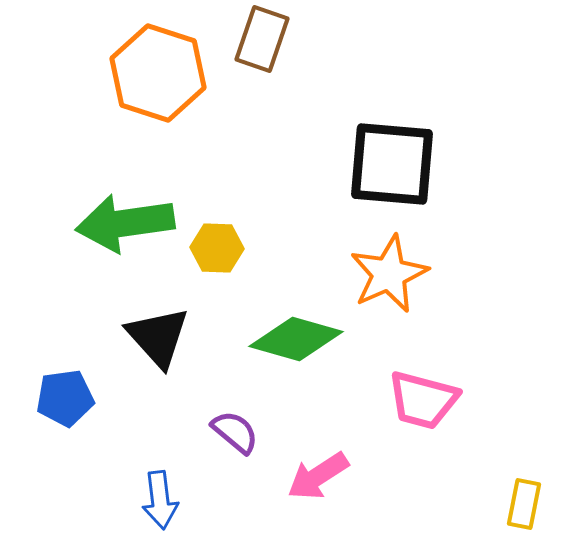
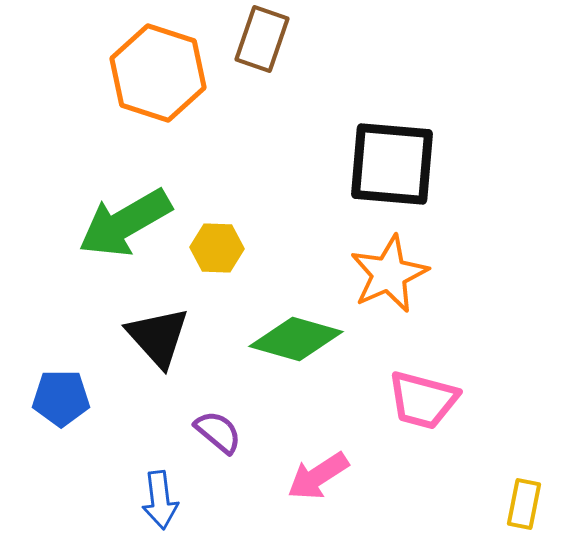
green arrow: rotated 22 degrees counterclockwise
blue pentagon: moved 4 px left; rotated 8 degrees clockwise
purple semicircle: moved 17 px left
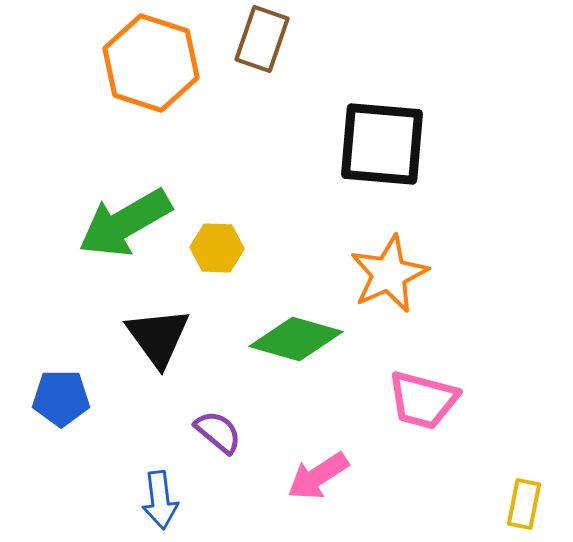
orange hexagon: moved 7 px left, 10 px up
black square: moved 10 px left, 20 px up
black triangle: rotated 6 degrees clockwise
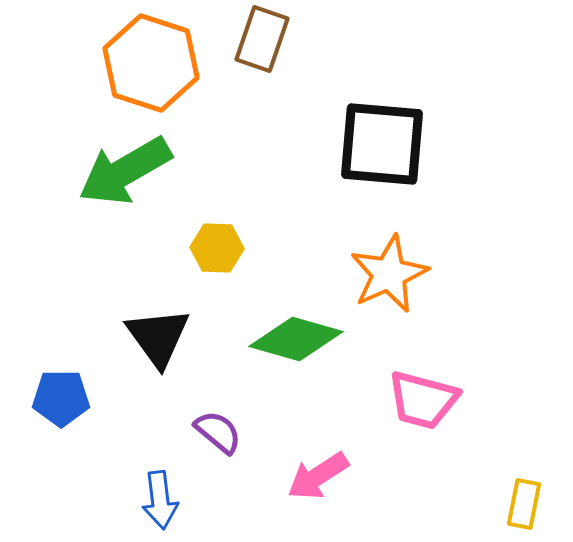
green arrow: moved 52 px up
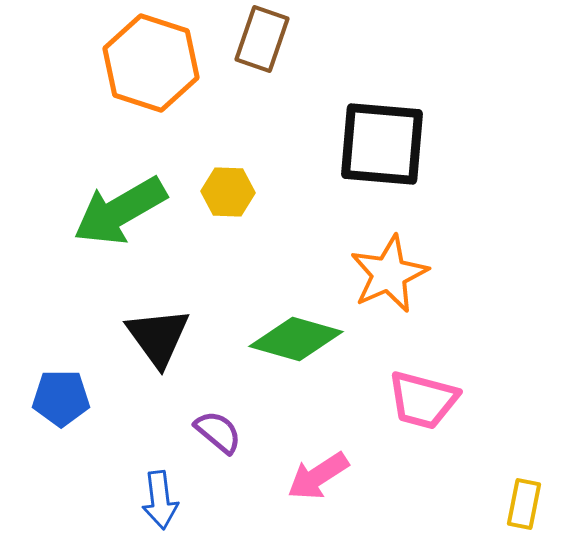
green arrow: moved 5 px left, 40 px down
yellow hexagon: moved 11 px right, 56 px up
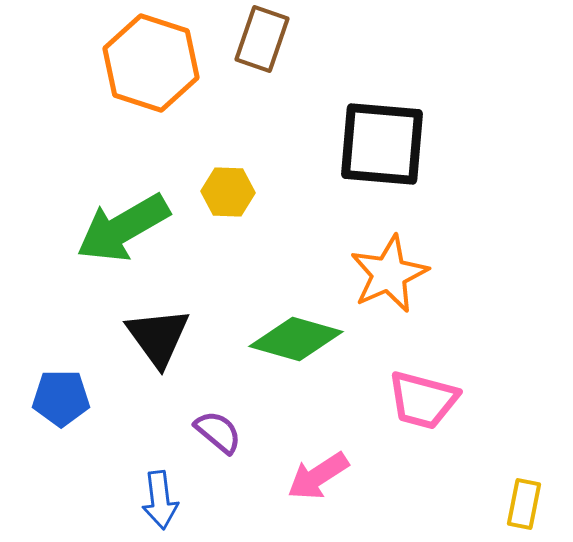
green arrow: moved 3 px right, 17 px down
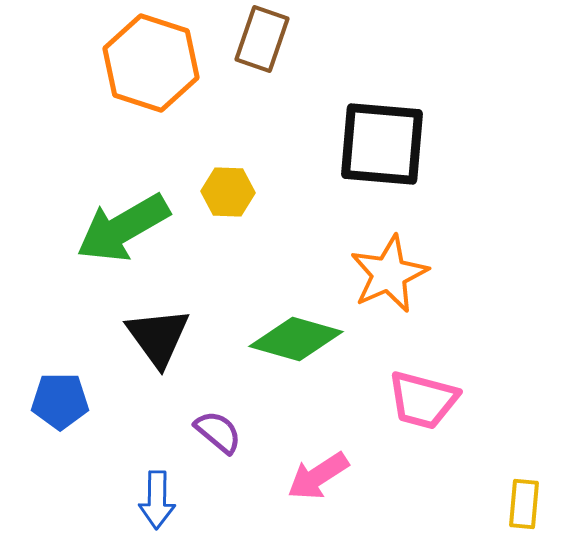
blue pentagon: moved 1 px left, 3 px down
blue arrow: moved 3 px left; rotated 8 degrees clockwise
yellow rectangle: rotated 6 degrees counterclockwise
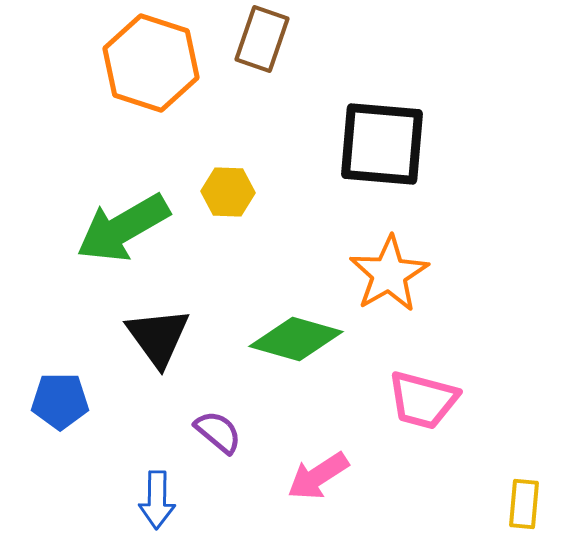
orange star: rotated 6 degrees counterclockwise
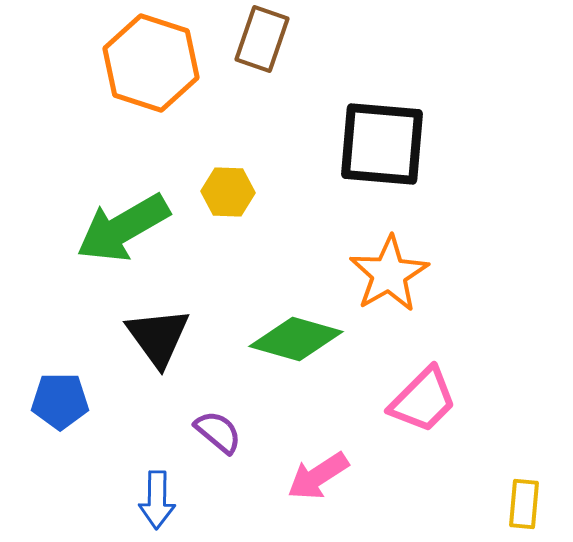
pink trapezoid: rotated 60 degrees counterclockwise
